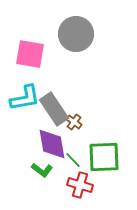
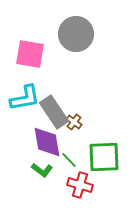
gray rectangle: moved 3 px down
purple diamond: moved 5 px left, 2 px up
green line: moved 4 px left
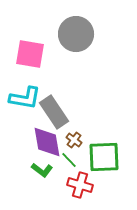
cyan L-shape: rotated 20 degrees clockwise
brown cross: moved 18 px down
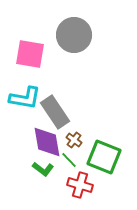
gray circle: moved 2 px left, 1 px down
gray rectangle: moved 1 px right
green square: rotated 24 degrees clockwise
green L-shape: moved 1 px right, 1 px up
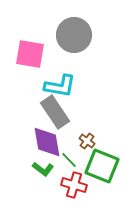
cyan L-shape: moved 35 px right, 12 px up
brown cross: moved 13 px right, 1 px down
green square: moved 2 px left, 9 px down
red cross: moved 6 px left
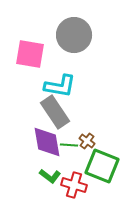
green line: moved 15 px up; rotated 42 degrees counterclockwise
green L-shape: moved 7 px right, 7 px down
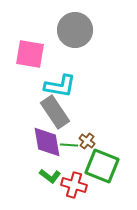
gray circle: moved 1 px right, 5 px up
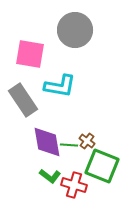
gray rectangle: moved 32 px left, 12 px up
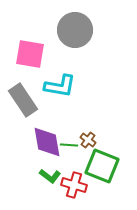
brown cross: moved 1 px right, 1 px up
